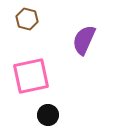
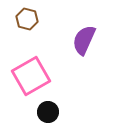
pink square: rotated 18 degrees counterclockwise
black circle: moved 3 px up
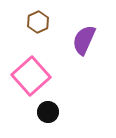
brown hexagon: moved 11 px right, 3 px down; rotated 20 degrees clockwise
pink square: rotated 12 degrees counterclockwise
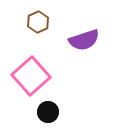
purple semicircle: rotated 132 degrees counterclockwise
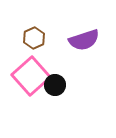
brown hexagon: moved 4 px left, 16 px down
black circle: moved 7 px right, 27 px up
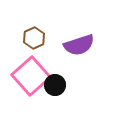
purple semicircle: moved 5 px left, 5 px down
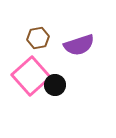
brown hexagon: moved 4 px right; rotated 15 degrees clockwise
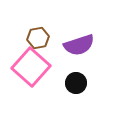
pink square: moved 9 px up; rotated 6 degrees counterclockwise
black circle: moved 21 px right, 2 px up
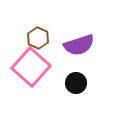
brown hexagon: rotated 25 degrees counterclockwise
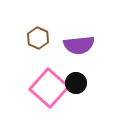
purple semicircle: rotated 12 degrees clockwise
pink square: moved 18 px right, 21 px down
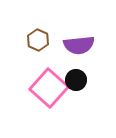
brown hexagon: moved 2 px down
black circle: moved 3 px up
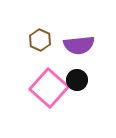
brown hexagon: moved 2 px right
black circle: moved 1 px right
